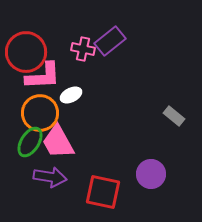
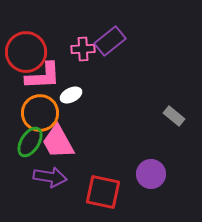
pink cross: rotated 15 degrees counterclockwise
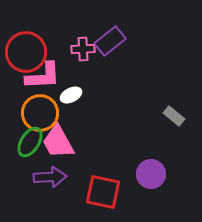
purple arrow: rotated 12 degrees counterclockwise
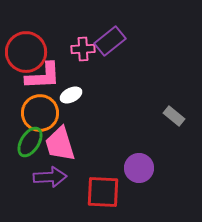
pink trapezoid: moved 2 px right, 2 px down; rotated 12 degrees clockwise
purple circle: moved 12 px left, 6 px up
red square: rotated 9 degrees counterclockwise
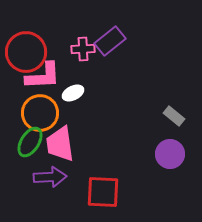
white ellipse: moved 2 px right, 2 px up
pink trapezoid: rotated 9 degrees clockwise
purple circle: moved 31 px right, 14 px up
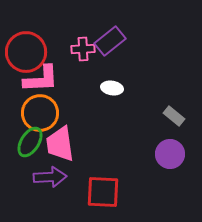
pink L-shape: moved 2 px left, 3 px down
white ellipse: moved 39 px right, 5 px up; rotated 35 degrees clockwise
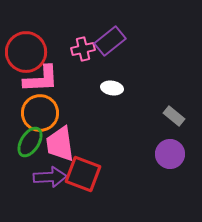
pink cross: rotated 10 degrees counterclockwise
red square: moved 20 px left, 18 px up; rotated 18 degrees clockwise
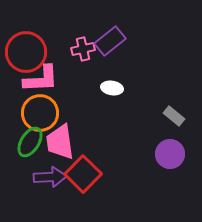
pink trapezoid: moved 2 px up
red square: rotated 24 degrees clockwise
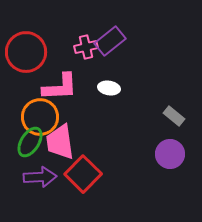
pink cross: moved 3 px right, 2 px up
pink L-shape: moved 19 px right, 8 px down
white ellipse: moved 3 px left
orange circle: moved 4 px down
purple arrow: moved 10 px left
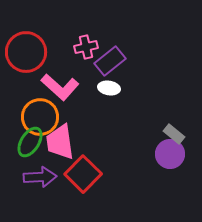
purple rectangle: moved 20 px down
pink L-shape: rotated 45 degrees clockwise
gray rectangle: moved 18 px down
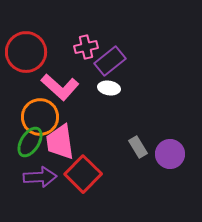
gray rectangle: moved 36 px left, 13 px down; rotated 20 degrees clockwise
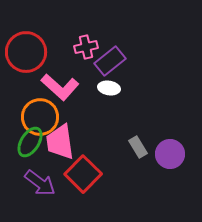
purple arrow: moved 6 px down; rotated 40 degrees clockwise
